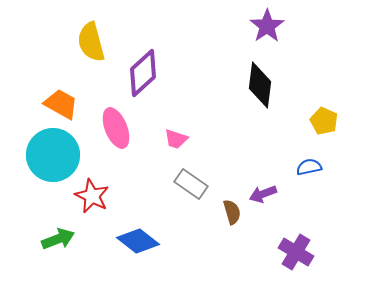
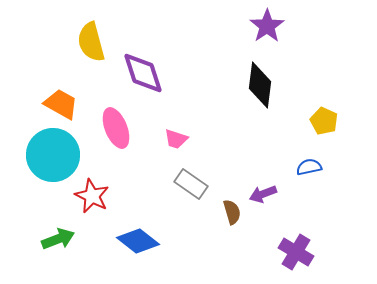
purple diamond: rotated 66 degrees counterclockwise
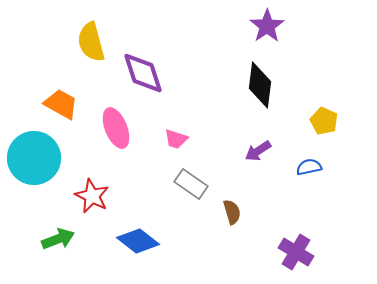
cyan circle: moved 19 px left, 3 px down
purple arrow: moved 5 px left, 43 px up; rotated 12 degrees counterclockwise
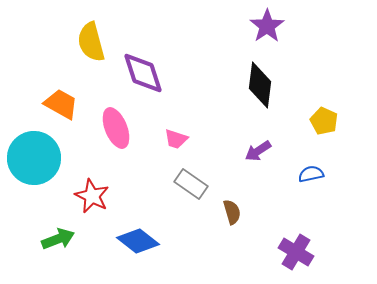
blue semicircle: moved 2 px right, 7 px down
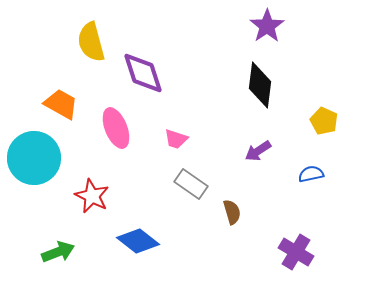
green arrow: moved 13 px down
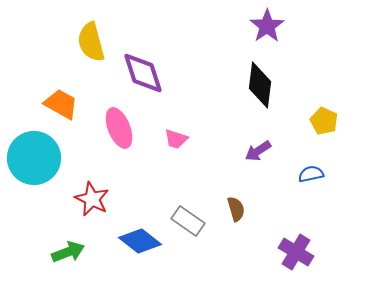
pink ellipse: moved 3 px right
gray rectangle: moved 3 px left, 37 px down
red star: moved 3 px down
brown semicircle: moved 4 px right, 3 px up
blue diamond: moved 2 px right
green arrow: moved 10 px right
